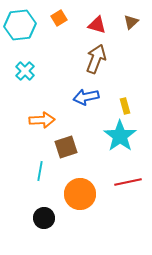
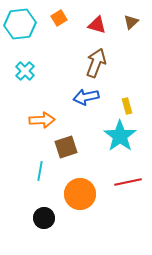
cyan hexagon: moved 1 px up
brown arrow: moved 4 px down
yellow rectangle: moved 2 px right
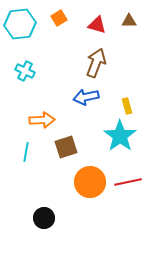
brown triangle: moved 2 px left, 1 px up; rotated 42 degrees clockwise
cyan cross: rotated 18 degrees counterclockwise
cyan line: moved 14 px left, 19 px up
orange circle: moved 10 px right, 12 px up
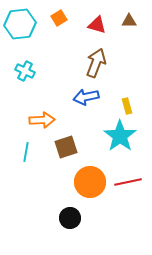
black circle: moved 26 px right
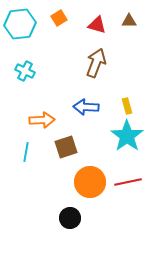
blue arrow: moved 10 px down; rotated 15 degrees clockwise
cyan star: moved 7 px right
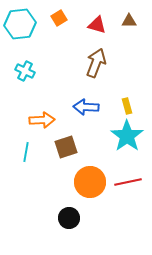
black circle: moved 1 px left
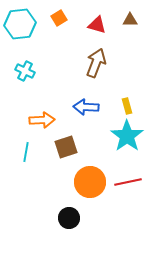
brown triangle: moved 1 px right, 1 px up
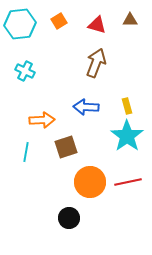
orange square: moved 3 px down
